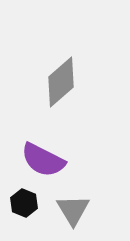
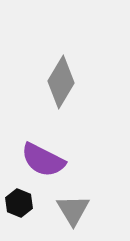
gray diamond: rotated 18 degrees counterclockwise
black hexagon: moved 5 px left
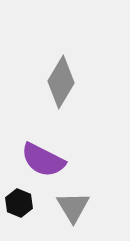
gray triangle: moved 3 px up
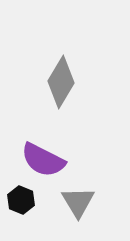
black hexagon: moved 2 px right, 3 px up
gray triangle: moved 5 px right, 5 px up
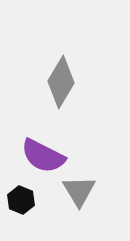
purple semicircle: moved 4 px up
gray triangle: moved 1 px right, 11 px up
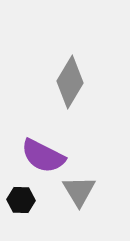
gray diamond: moved 9 px right
black hexagon: rotated 20 degrees counterclockwise
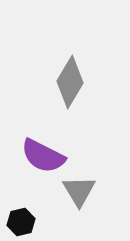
black hexagon: moved 22 px down; rotated 16 degrees counterclockwise
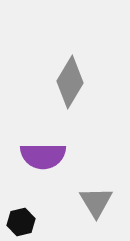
purple semicircle: rotated 27 degrees counterclockwise
gray triangle: moved 17 px right, 11 px down
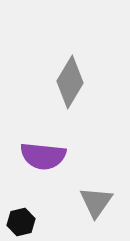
purple semicircle: rotated 6 degrees clockwise
gray triangle: rotated 6 degrees clockwise
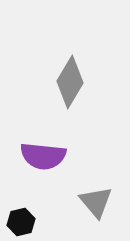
gray triangle: rotated 15 degrees counterclockwise
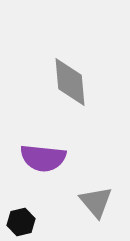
gray diamond: rotated 36 degrees counterclockwise
purple semicircle: moved 2 px down
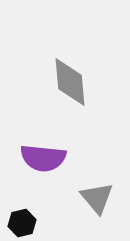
gray triangle: moved 1 px right, 4 px up
black hexagon: moved 1 px right, 1 px down
